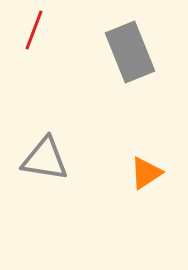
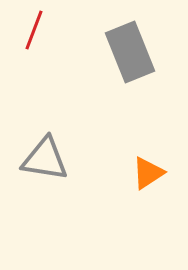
orange triangle: moved 2 px right
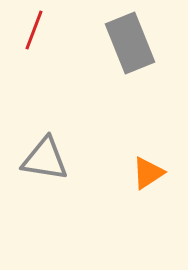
gray rectangle: moved 9 px up
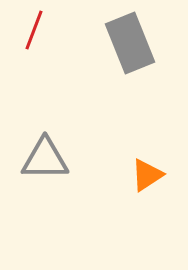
gray triangle: rotated 9 degrees counterclockwise
orange triangle: moved 1 px left, 2 px down
